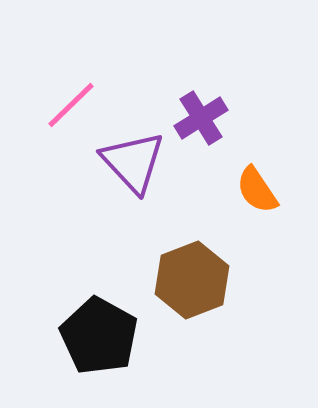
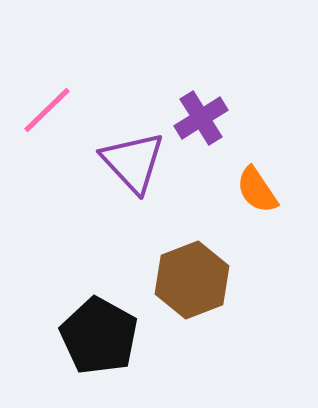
pink line: moved 24 px left, 5 px down
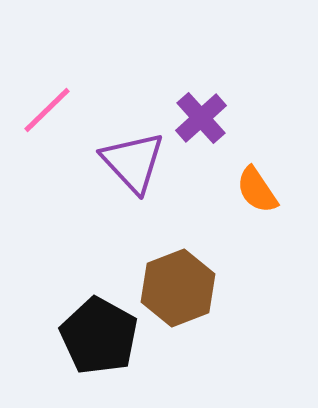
purple cross: rotated 10 degrees counterclockwise
brown hexagon: moved 14 px left, 8 px down
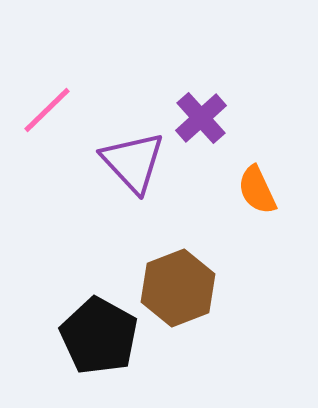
orange semicircle: rotated 9 degrees clockwise
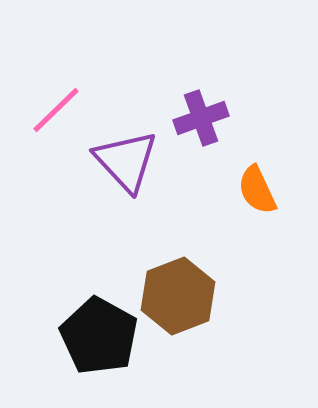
pink line: moved 9 px right
purple cross: rotated 22 degrees clockwise
purple triangle: moved 7 px left, 1 px up
brown hexagon: moved 8 px down
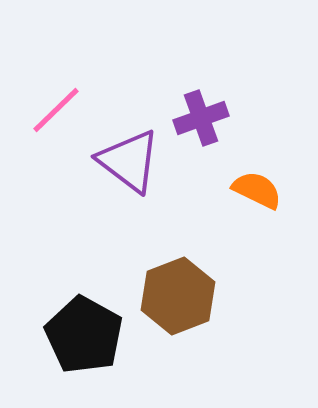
purple triangle: moved 3 px right; rotated 10 degrees counterclockwise
orange semicircle: rotated 141 degrees clockwise
black pentagon: moved 15 px left, 1 px up
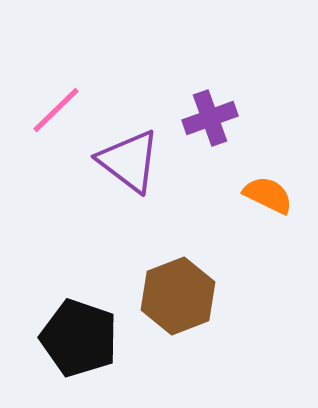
purple cross: moved 9 px right
orange semicircle: moved 11 px right, 5 px down
black pentagon: moved 5 px left, 3 px down; rotated 10 degrees counterclockwise
